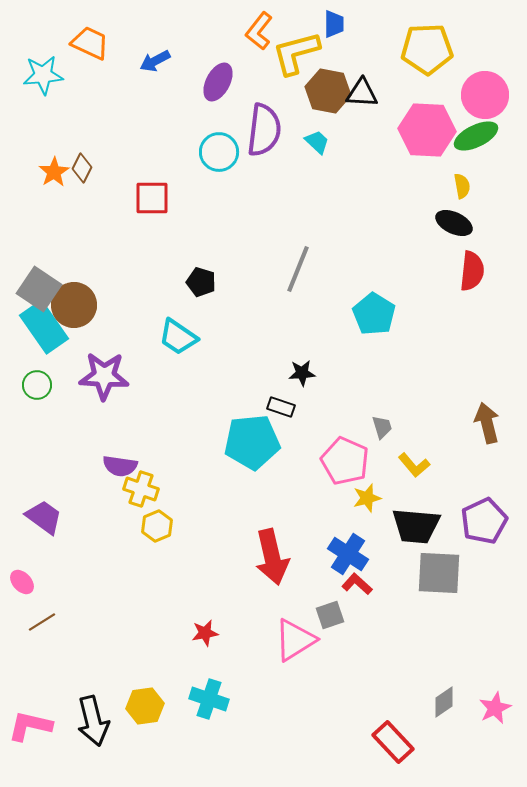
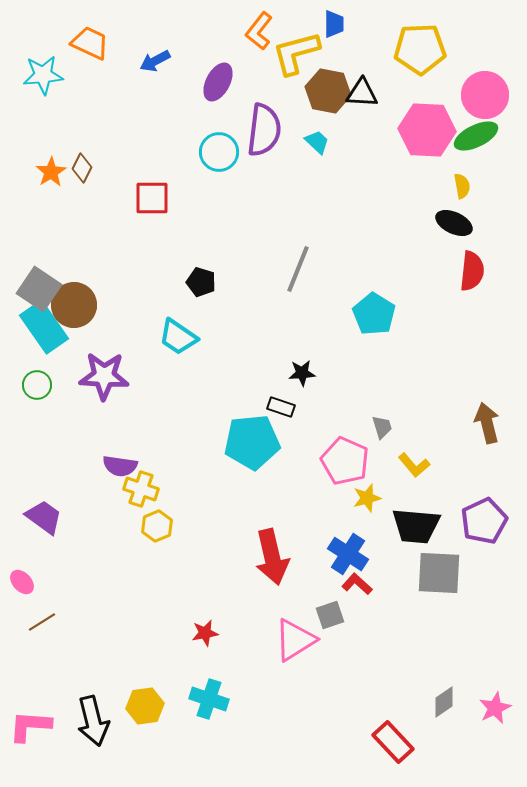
yellow pentagon at (427, 49): moved 7 px left
orange star at (54, 172): moved 3 px left
pink L-shape at (30, 726): rotated 9 degrees counterclockwise
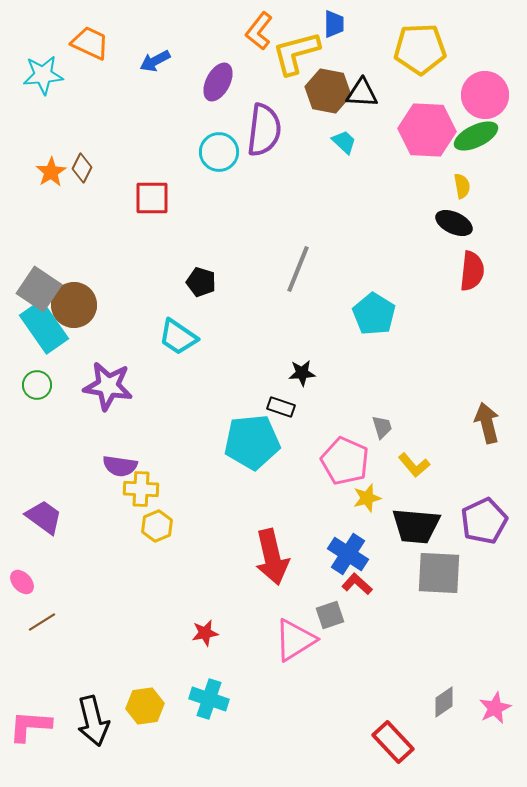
cyan trapezoid at (317, 142): moved 27 px right
purple star at (104, 376): moved 4 px right, 10 px down; rotated 6 degrees clockwise
yellow cross at (141, 489): rotated 16 degrees counterclockwise
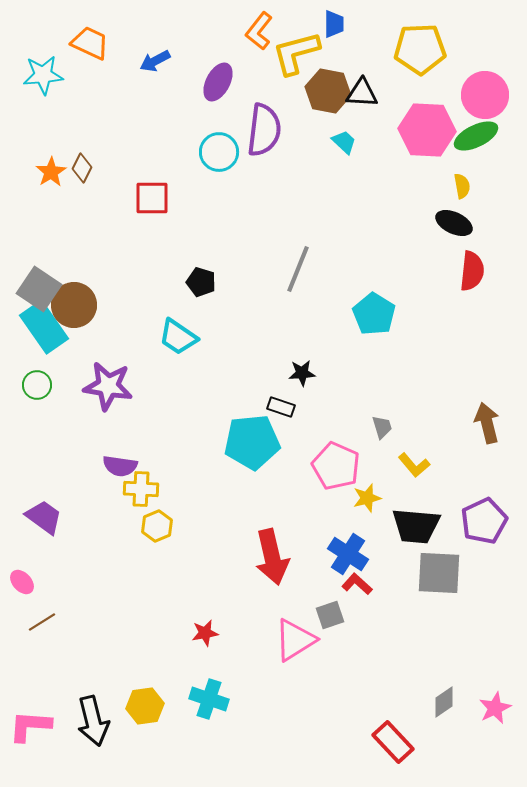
pink pentagon at (345, 461): moved 9 px left, 5 px down
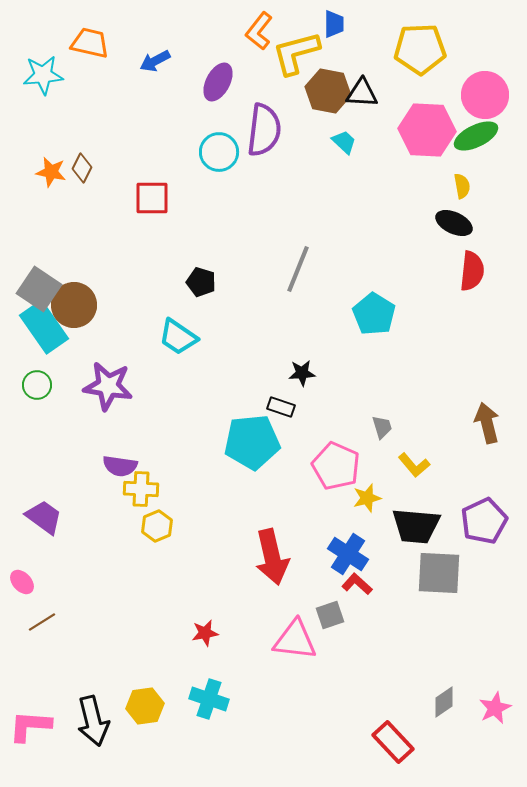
orange trapezoid at (90, 43): rotated 12 degrees counterclockwise
orange star at (51, 172): rotated 28 degrees counterclockwise
pink triangle at (295, 640): rotated 39 degrees clockwise
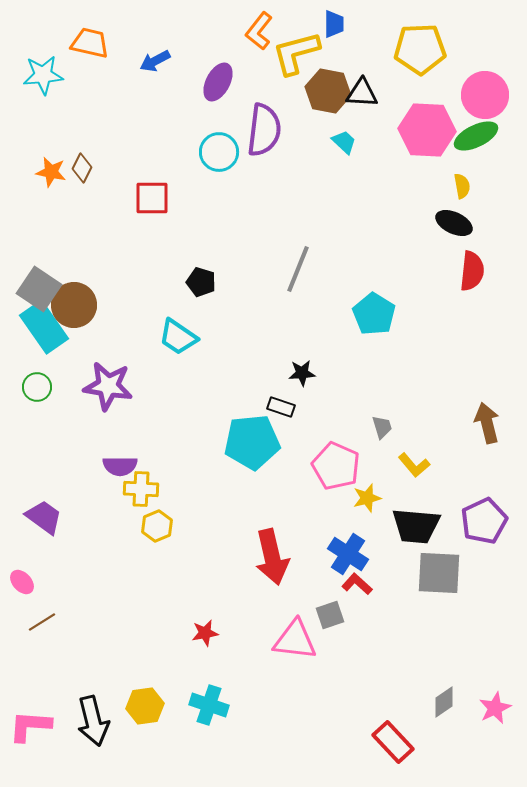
green circle at (37, 385): moved 2 px down
purple semicircle at (120, 466): rotated 8 degrees counterclockwise
cyan cross at (209, 699): moved 6 px down
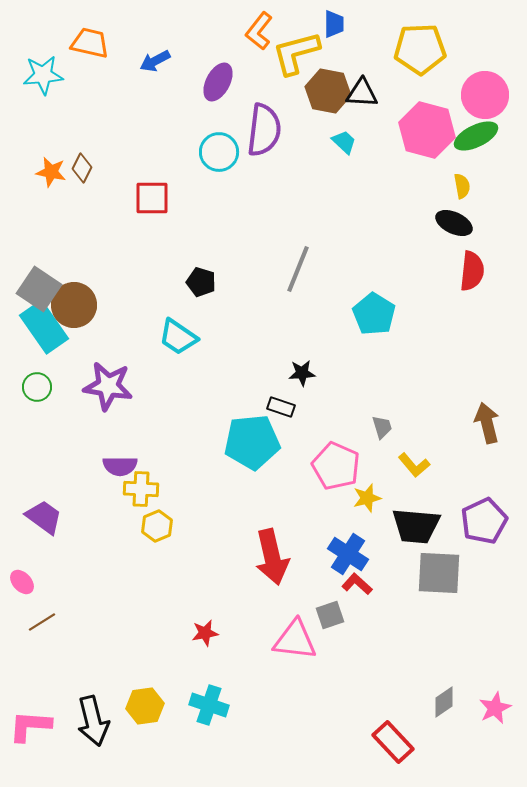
pink hexagon at (427, 130): rotated 12 degrees clockwise
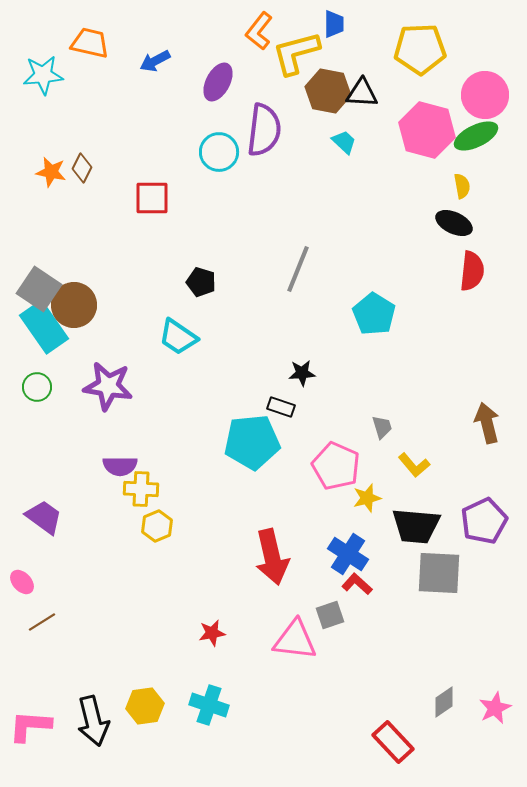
red star at (205, 633): moved 7 px right
